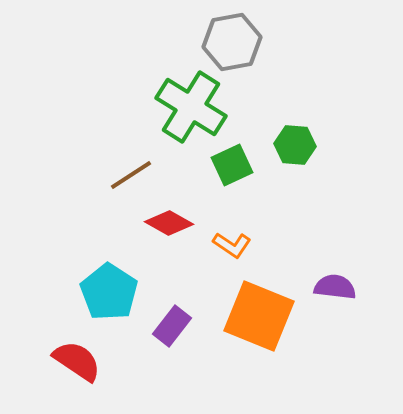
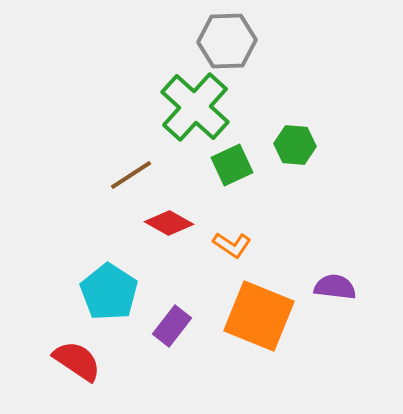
gray hexagon: moved 5 px left, 1 px up; rotated 8 degrees clockwise
green cross: moved 4 px right; rotated 10 degrees clockwise
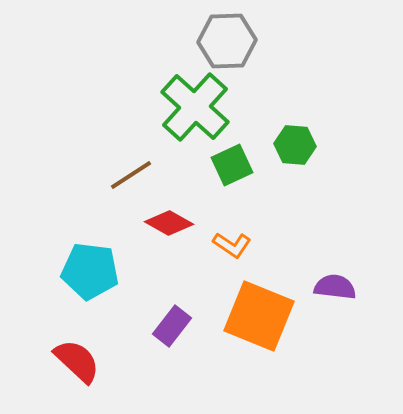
cyan pentagon: moved 19 px left, 21 px up; rotated 26 degrees counterclockwise
red semicircle: rotated 9 degrees clockwise
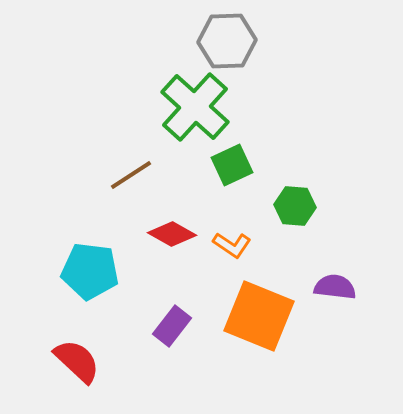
green hexagon: moved 61 px down
red diamond: moved 3 px right, 11 px down
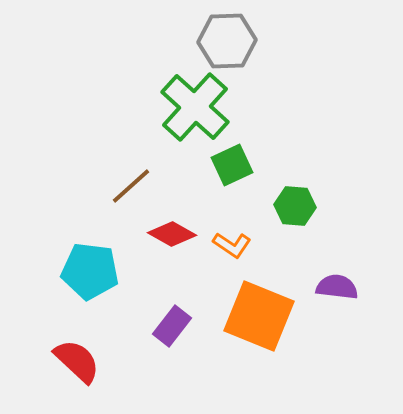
brown line: moved 11 px down; rotated 9 degrees counterclockwise
purple semicircle: moved 2 px right
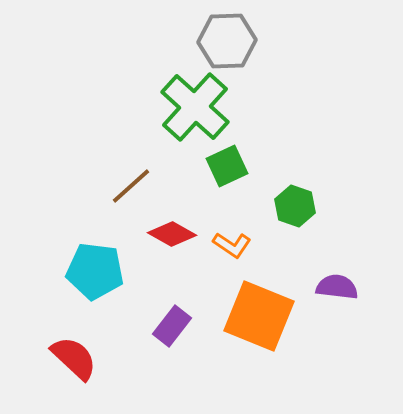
green square: moved 5 px left, 1 px down
green hexagon: rotated 15 degrees clockwise
cyan pentagon: moved 5 px right
red semicircle: moved 3 px left, 3 px up
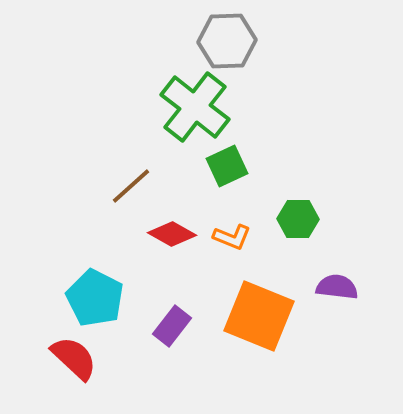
green cross: rotated 4 degrees counterclockwise
green hexagon: moved 3 px right, 13 px down; rotated 18 degrees counterclockwise
orange L-shape: moved 8 px up; rotated 12 degrees counterclockwise
cyan pentagon: moved 27 px down; rotated 20 degrees clockwise
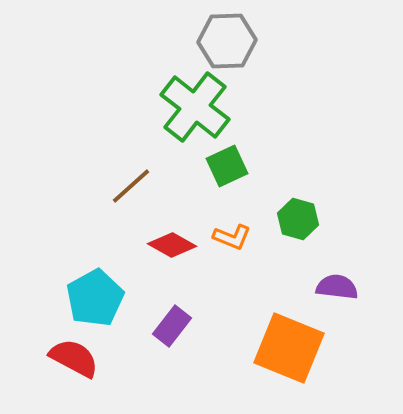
green hexagon: rotated 15 degrees clockwise
red diamond: moved 11 px down
cyan pentagon: rotated 16 degrees clockwise
orange square: moved 30 px right, 32 px down
red semicircle: rotated 15 degrees counterclockwise
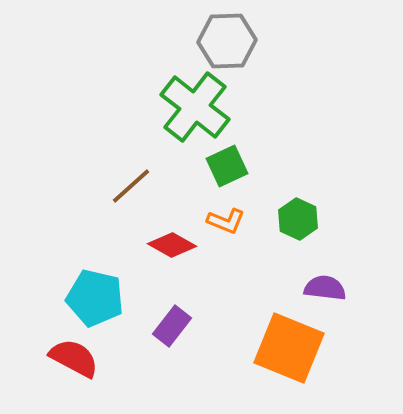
green hexagon: rotated 9 degrees clockwise
orange L-shape: moved 6 px left, 16 px up
purple semicircle: moved 12 px left, 1 px down
cyan pentagon: rotated 30 degrees counterclockwise
